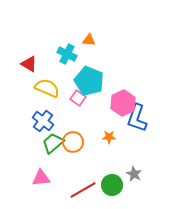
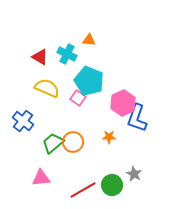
red triangle: moved 11 px right, 7 px up
blue cross: moved 20 px left
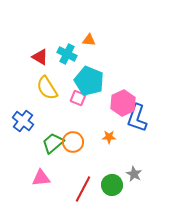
yellow semicircle: rotated 145 degrees counterclockwise
pink square: rotated 14 degrees counterclockwise
red line: moved 1 px up; rotated 32 degrees counterclockwise
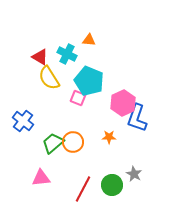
yellow semicircle: moved 2 px right, 10 px up
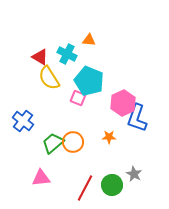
red line: moved 2 px right, 1 px up
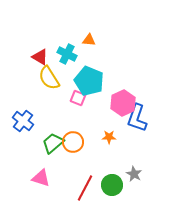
pink triangle: rotated 24 degrees clockwise
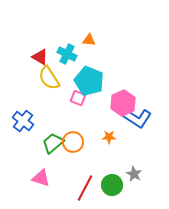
blue L-shape: rotated 76 degrees counterclockwise
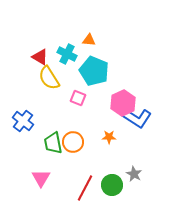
cyan pentagon: moved 5 px right, 10 px up
green trapezoid: rotated 60 degrees counterclockwise
pink triangle: rotated 42 degrees clockwise
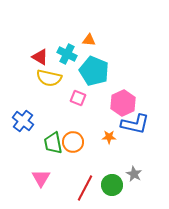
yellow semicircle: rotated 45 degrees counterclockwise
blue L-shape: moved 2 px left, 6 px down; rotated 20 degrees counterclockwise
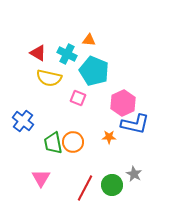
red triangle: moved 2 px left, 4 px up
